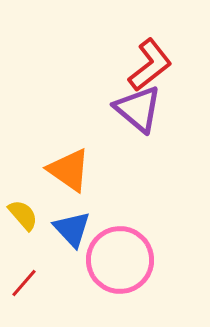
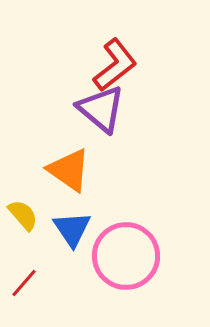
red L-shape: moved 35 px left
purple triangle: moved 37 px left
blue triangle: rotated 9 degrees clockwise
pink circle: moved 6 px right, 4 px up
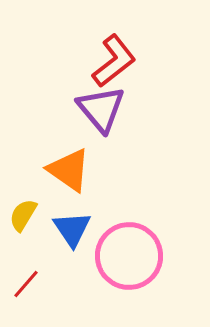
red L-shape: moved 1 px left, 4 px up
purple triangle: rotated 10 degrees clockwise
yellow semicircle: rotated 108 degrees counterclockwise
pink circle: moved 3 px right
red line: moved 2 px right, 1 px down
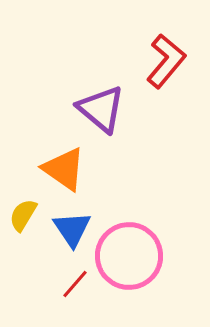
red L-shape: moved 52 px right; rotated 12 degrees counterclockwise
purple triangle: rotated 10 degrees counterclockwise
orange triangle: moved 5 px left, 1 px up
red line: moved 49 px right
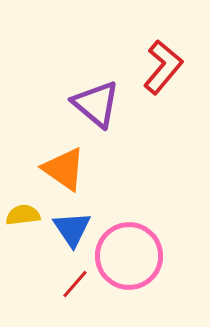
red L-shape: moved 3 px left, 6 px down
purple triangle: moved 5 px left, 5 px up
yellow semicircle: rotated 52 degrees clockwise
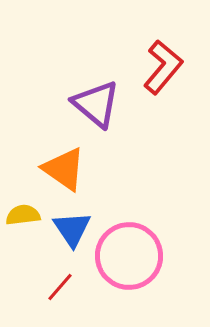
red line: moved 15 px left, 3 px down
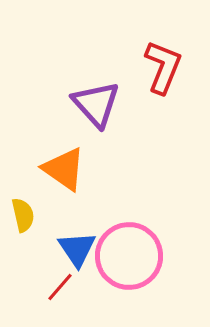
red L-shape: rotated 18 degrees counterclockwise
purple triangle: rotated 8 degrees clockwise
yellow semicircle: rotated 84 degrees clockwise
blue triangle: moved 5 px right, 20 px down
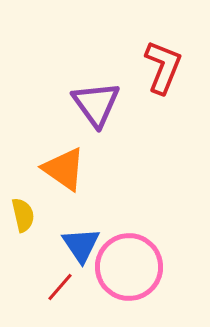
purple triangle: rotated 6 degrees clockwise
blue triangle: moved 4 px right, 4 px up
pink circle: moved 11 px down
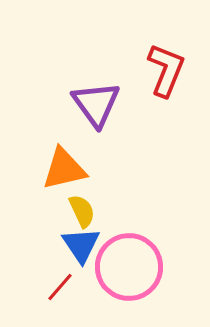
red L-shape: moved 3 px right, 3 px down
orange triangle: rotated 48 degrees counterclockwise
yellow semicircle: moved 59 px right, 4 px up; rotated 12 degrees counterclockwise
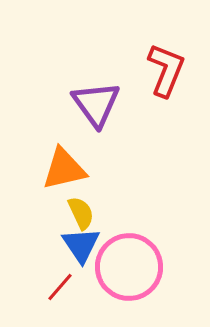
yellow semicircle: moved 1 px left, 2 px down
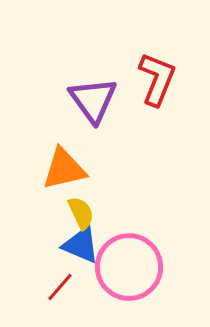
red L-shape: moved 9 px left, 9 px down
purple triangle: moved 3 px left, 4 px up
blue triangle: rotated 33 degrees counterclockwise
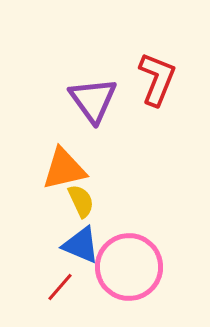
yellow semicircle: moved 12 px up
